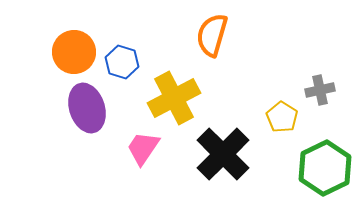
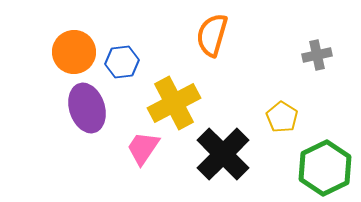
blue hexagon: rotated 24 degrees counterclockwise
gray cross: moved 3 px left, 35 px up
yellow cross: moved 5 px down
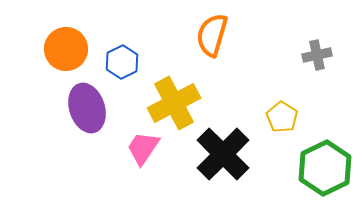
orange circle: moved 8 px left, 3 px up
blue hexagon: rotated 20 degrees counterclockwise
